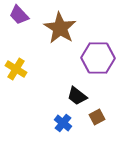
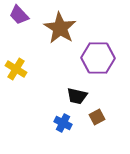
black trapezoid: rotated 25 degrees counterclockwise
blue cross: rotated 12 degrees counterclockwise
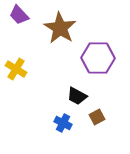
black trapezoid: rotated 15 degrees clockwise
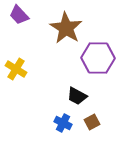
brown star: moved 6 px right
brown square: moved 5 px left, 5 px down
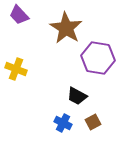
purple hexagon: rotated 8 degrees clockwise
yellow cross: rotated 10 degrees counterclockwise
brown square: moved 1 px right
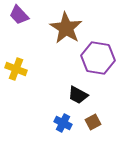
black trapezoid: moved 1 px right, 1 px up
